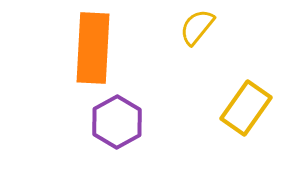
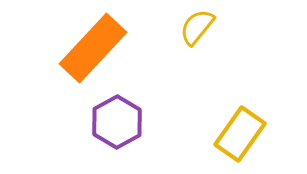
orange rectangle: rotated 40 degrees clockwise
yellow rectangle: moved 6 px left, 26 px down
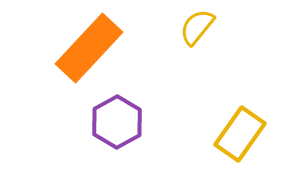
orange rectangle: moved 4 px left
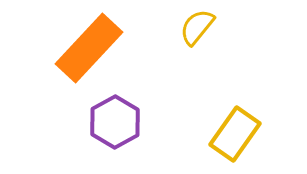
purple hexagon: moved 2 px left
yellow rectangle: moved 5 px left
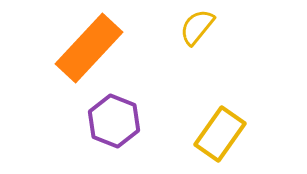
purple hexagon: moved 1 px left, 1 px up; rotated 9 degrees counterclockwise
yellow rectangle: moved 15 px left
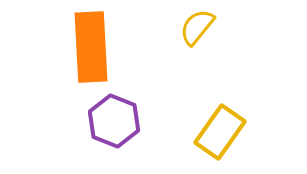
orange rectangle: moved 2 px right, 1 px up; rotated 46 degrees counterclockwise
yellow rectangle: moved 2 px up
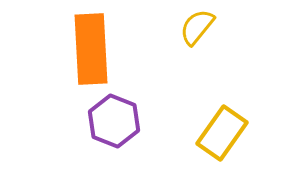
orange rectangle: moved 2 px down
yellow rectangle: moved 2 px right, 1 px down
